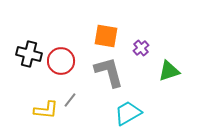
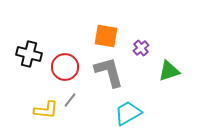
red circle: moved 4 px right, 6 px down
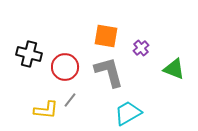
green triangle: moved 5 px right, 2 px up; rotated 40 degrees clockwise
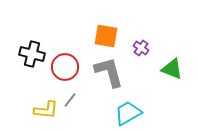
purple cross: rotated 14 degrees counterclockwise
black cross: moved 3 px right
green triangle: moved 2 px left
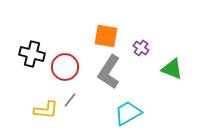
gray L-shape: rotated 132 degrees counterclockwise
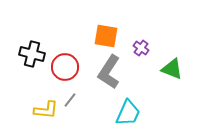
cyan trapezoid: rotated 144 degrees clockwise
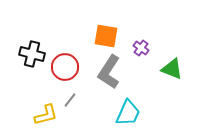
yellow L-shape: moved 5 px down; rotated 20 degrees counterclockwise
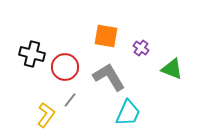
gray L-shape: moved 5 px down; rotated 116 degrees clockwise
yellow L-shape: rotated 40 degrees counterclockwise
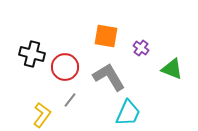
yellow L-shape: moved 4 px left
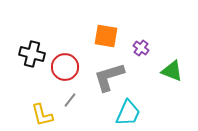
green triangle: moved 2 px down
gray L-shape: rotated 76 degrees counterclockwise
yellow L-shape: rotated 130 degrees clockwise
